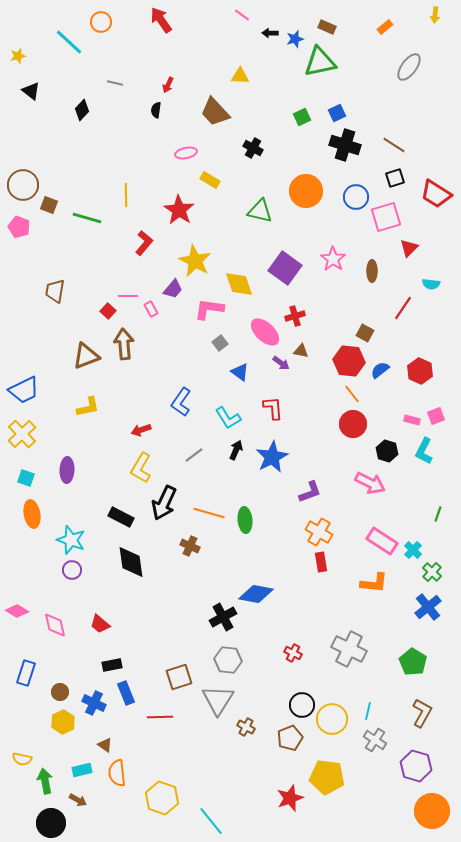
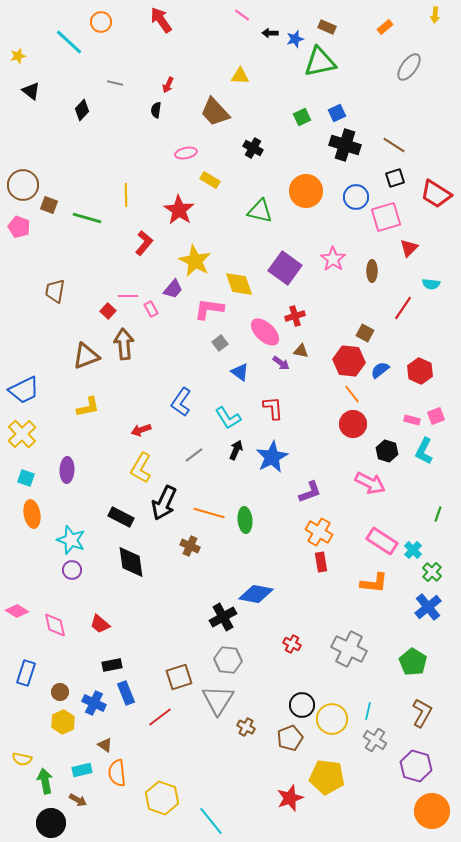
red cross at (293, 653): moved 1 px left, 9 px up
red line at (160, 717): rotated 35 degrees counterclockwise
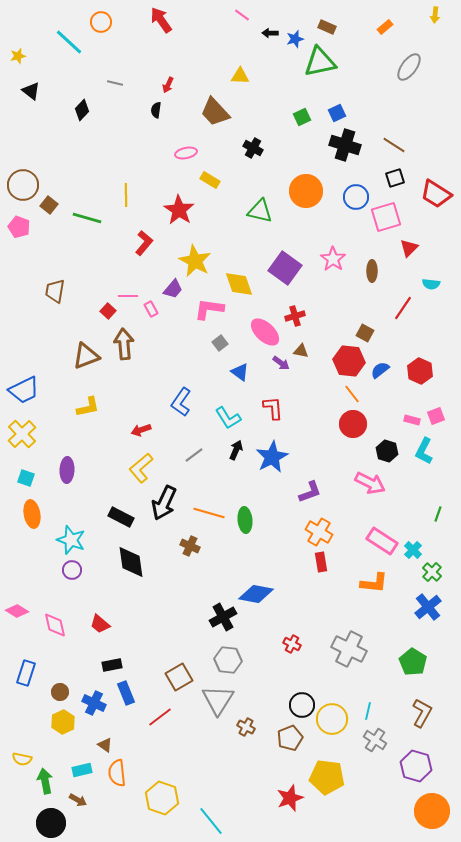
brown square at (49, 205): rotated 18 degrees clockwise
yellow L-shape at (141, 468): rotated 20 degrees clockwise
brown square at (179, 677): rotated 12 degrees counterclockwise
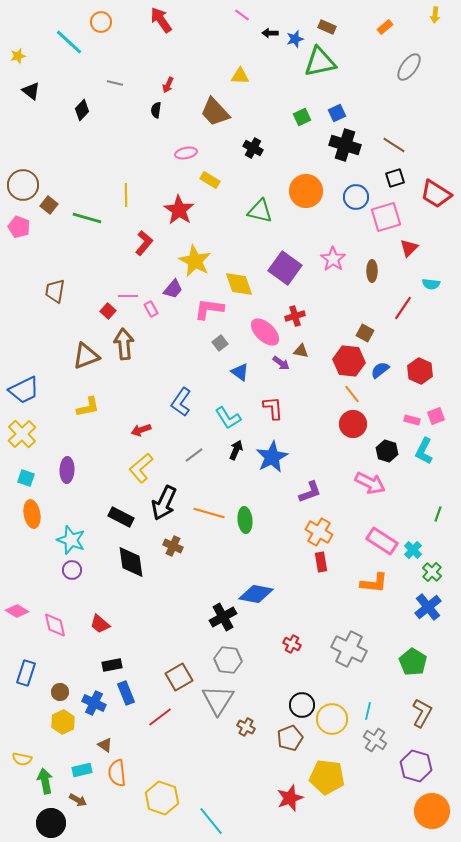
brown cross at (190, 546): moved 17 px left
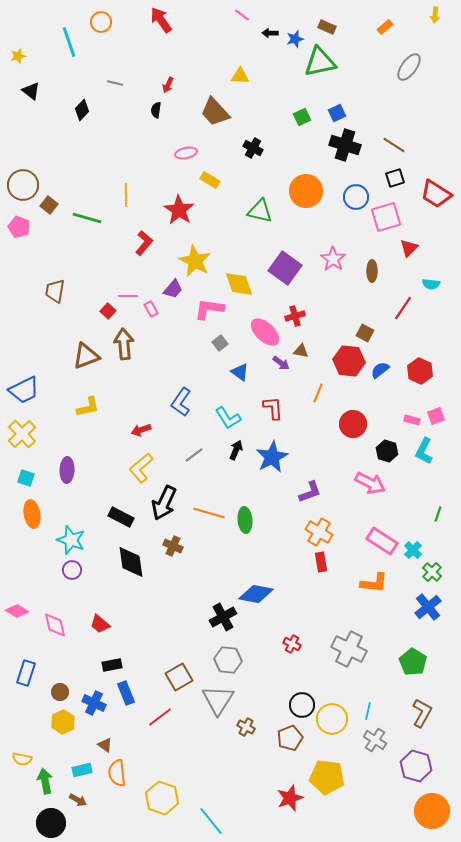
cyan line at (69, 42): rotated 28 degrees clockwise
orange line at (352, 394): moved 34 px left, 1 px up; rotated 60 degrees clockwise
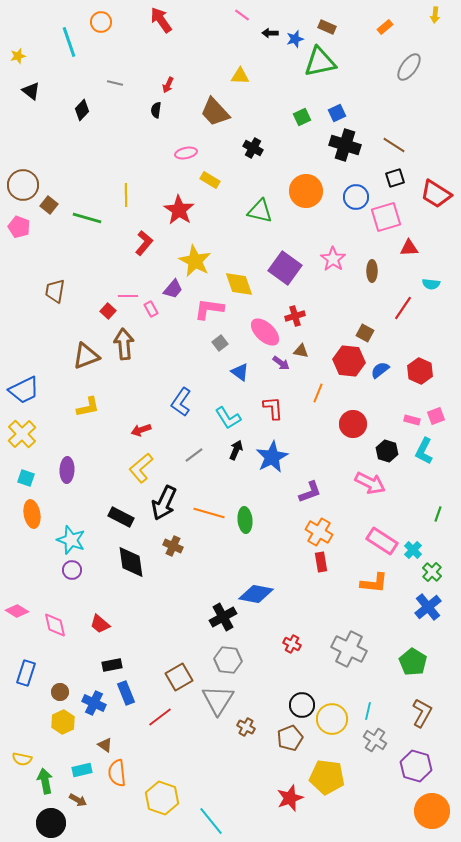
red triangle at (409, 248): rotated 42 degrees clockwise
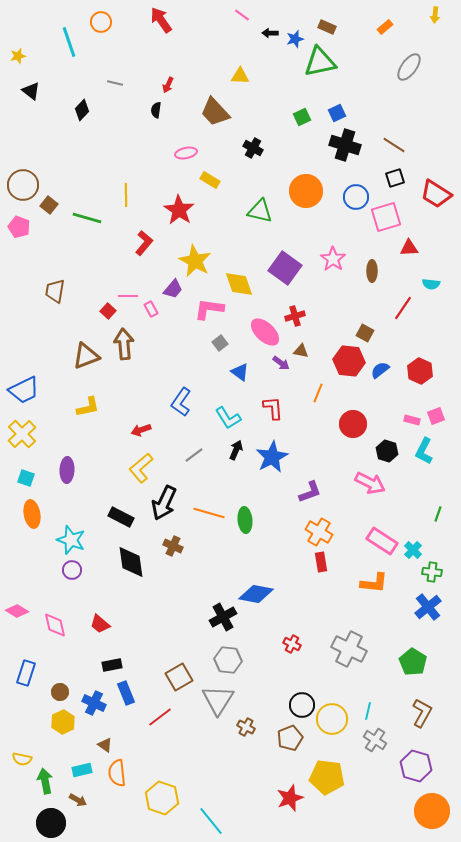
green cross at (432, 572): rotated 36 degrees counterclockwise
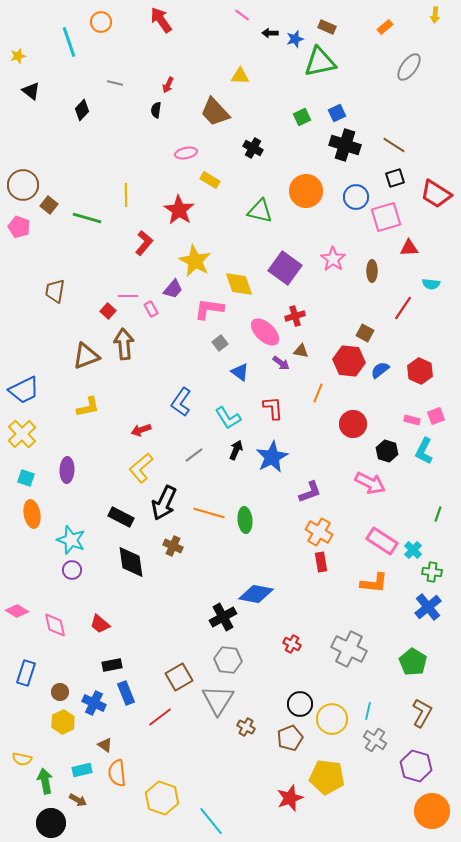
black circle at (302, 705): moved 2 px left, 1 px up
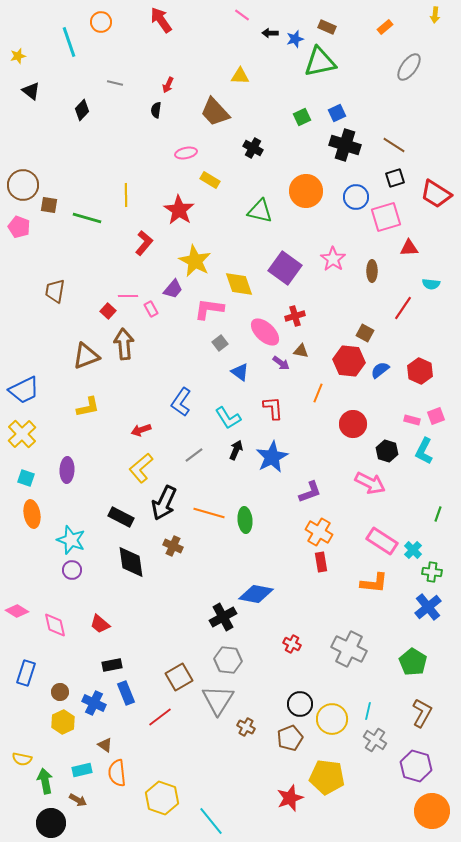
brown square at (49, 205): rotated 30 degrees counterclockwise
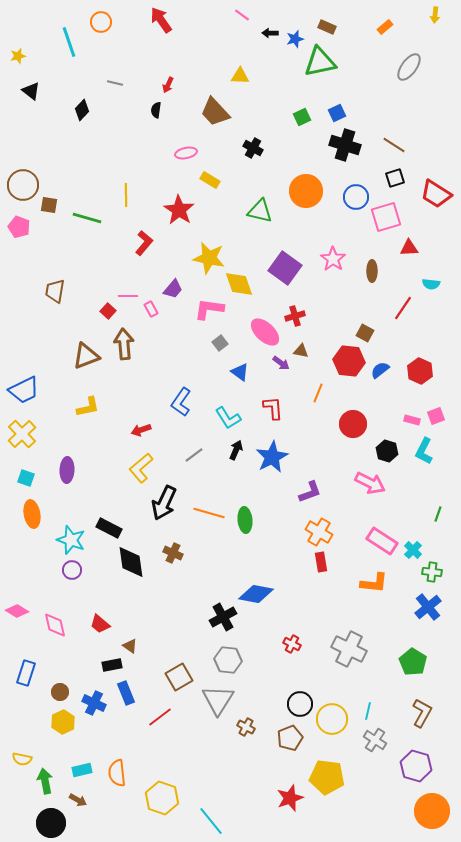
yellow star at (195, 261): moved 14 px right, 3 px up; rotated 16 degrees counterclockwise
black rectangle at (121, 517): moved 12 px left, 11 px down
brown cross at (173, 546): moved 7 px down
brown triangle at (105, 745): moved 25 px right, 99 px up
